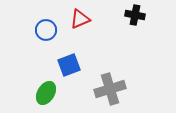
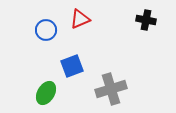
black cross: moved 11 px right, 5 px down
blue square: moved 3 px right, 1 px down
gray cross: moved 1 px right
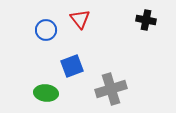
red triangle: rotated 45 degrees counterclockwise
green ellipse: rotated 65 degrees clockwise
